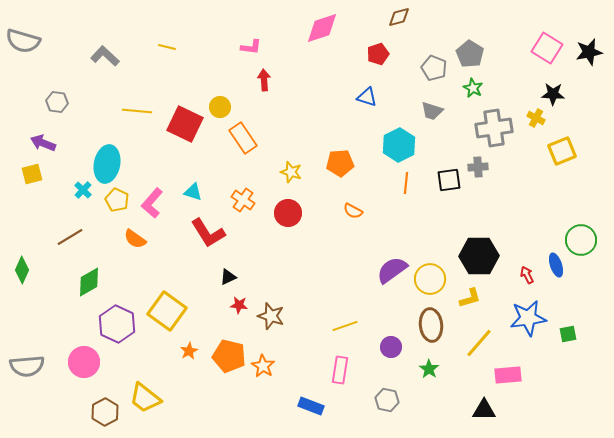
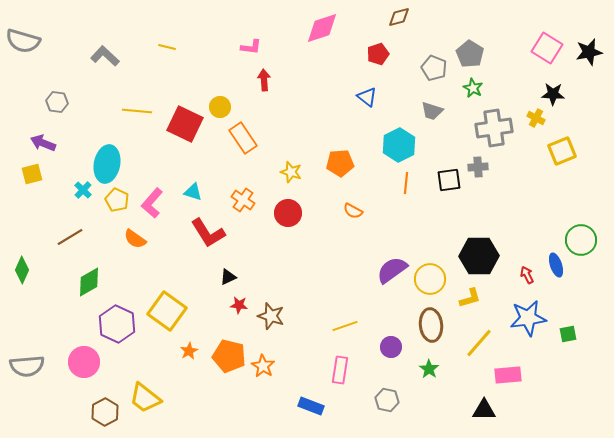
blue triangle at (367, 97): rotated 20 degrees clockwise
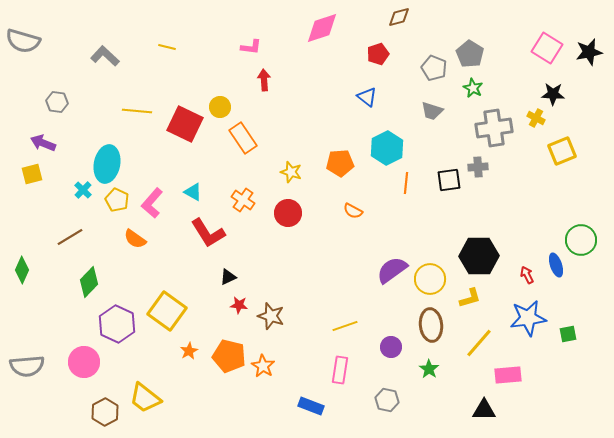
cyan hexagon at (399, 145): moved 12 px left, 3 px down
cyan triangle at (193, 192): rotated 12 degrees clockwise
green diamond at (89, 282): rotated 16 degrees counterclockwise
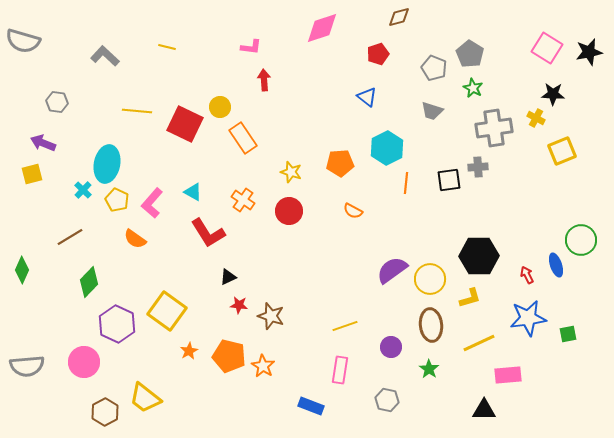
red circle at (288, 213): moved 1 px right, 2 px up
yellow line at (479, 343): rotated 24 degrees clockwise
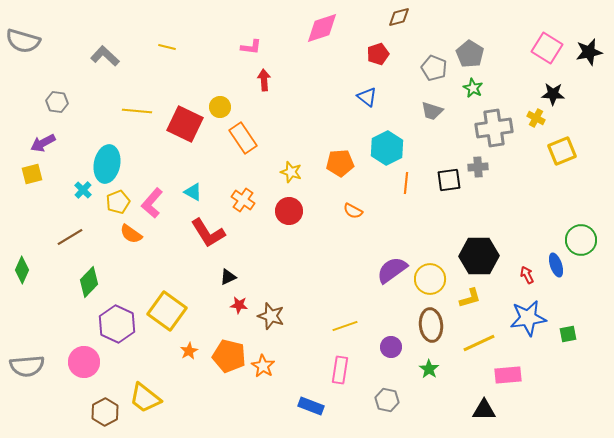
purple arrow at (43, 143): rotated 50 degrees counterclockwise
yellow pentagon at (117, 200): moved 1 px right, 2 px down; rotated 25 degrees clockwise
orange semicircle at (135, 239): moved 4 px left, 5 px up
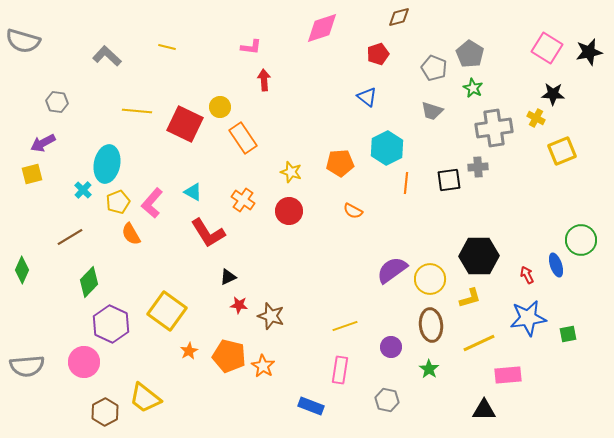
gray L-shape at (105, 56): moved 2 px right
orange semicircle at (131, 234): rotated 25 degrees clockwise
purple hexagon at (117, 324): moved 6 px left
